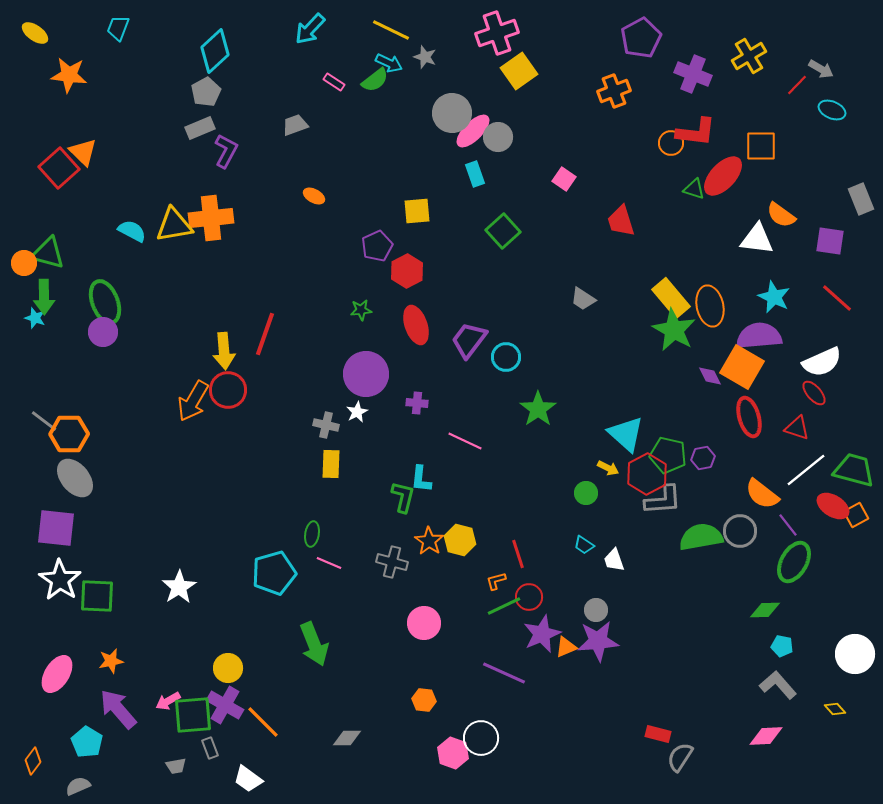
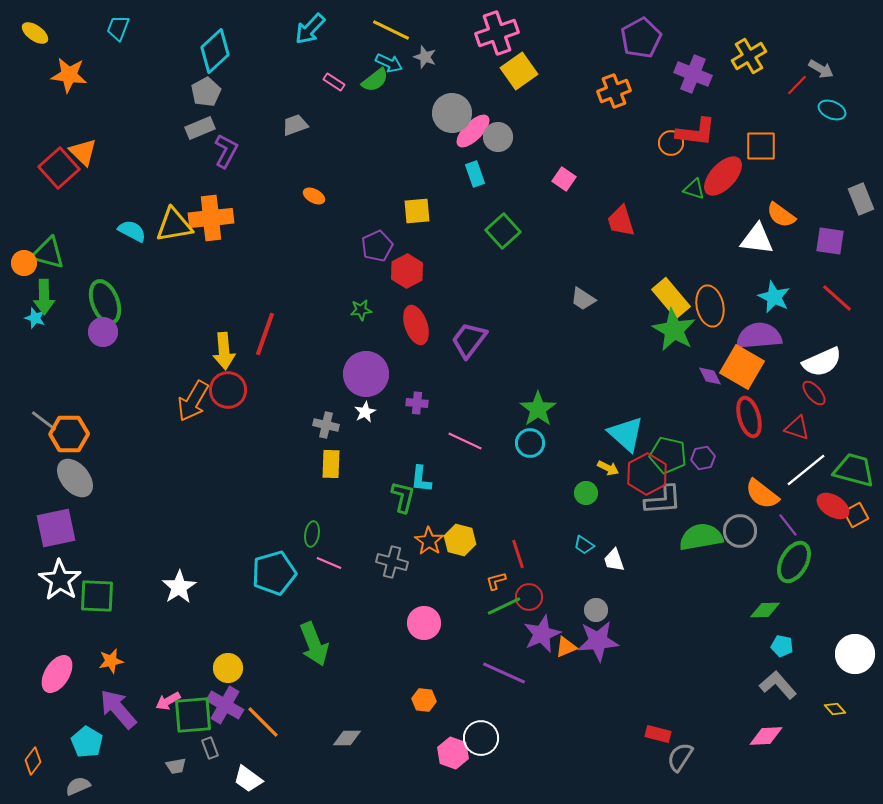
cyan circle at (506, 357): moved 24 px right, 86 px down
white star at (357, 412): moved 8 px right
purple square at (56, 528): rotated 18 degrees counterclockwise
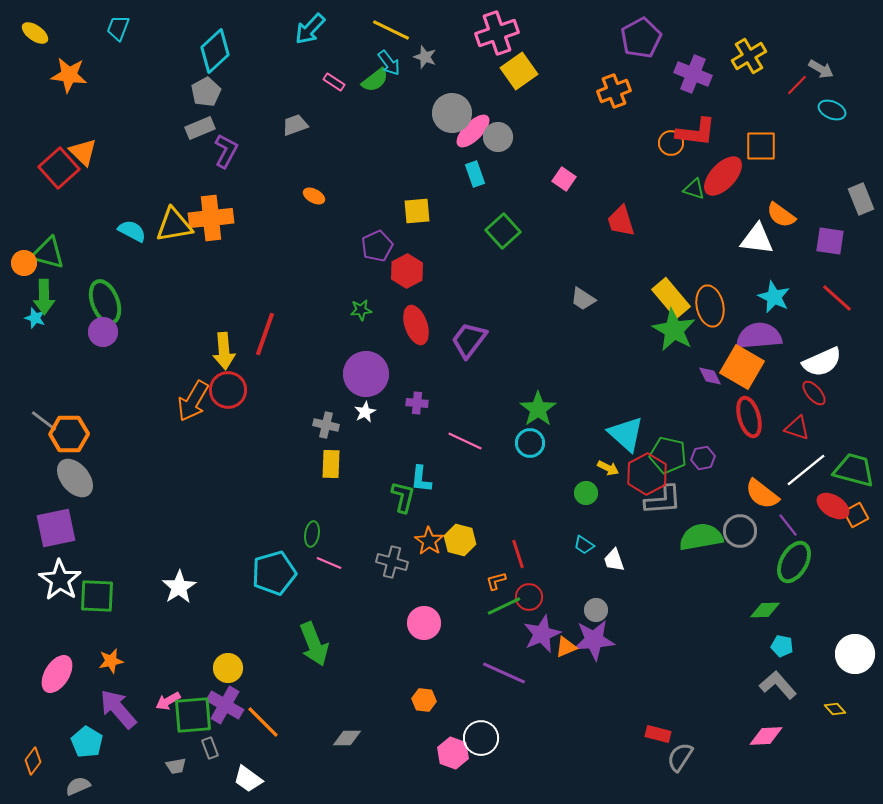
cyan arrow at (389, 63): rotated 28 degrees clockwise
purple star at (598, 641): moved 4 px left, 1 px up
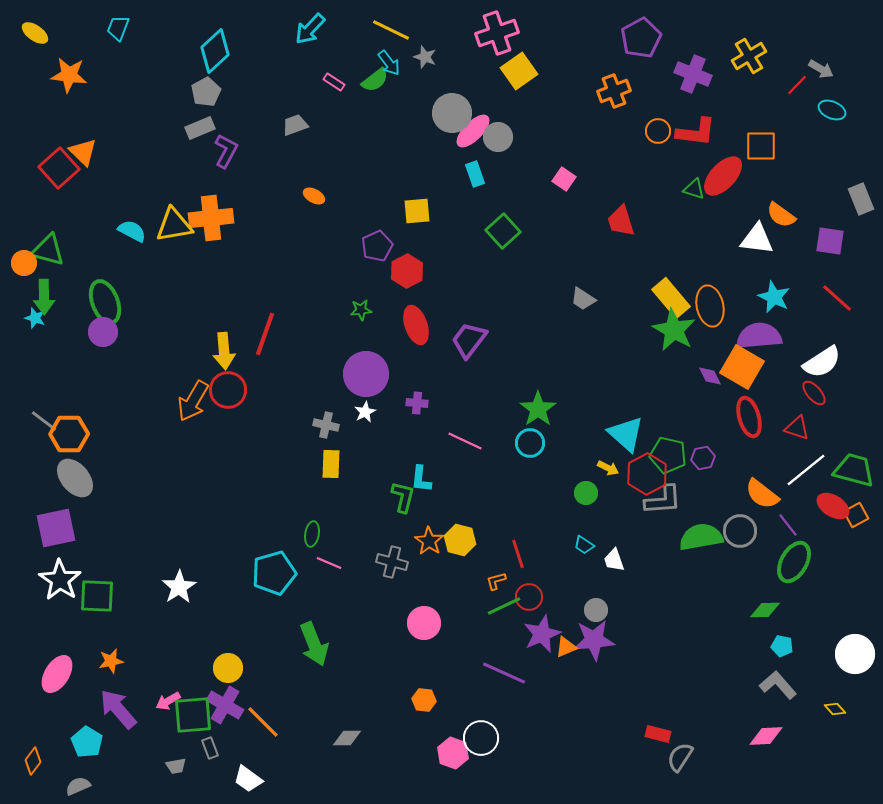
orange circle at (671, 143): moved 13 px left, 12 px up
green triangle at (48, 253): moved 3 px up
white semicircle at (822, 362): rotated 9 degrees counterclockwise
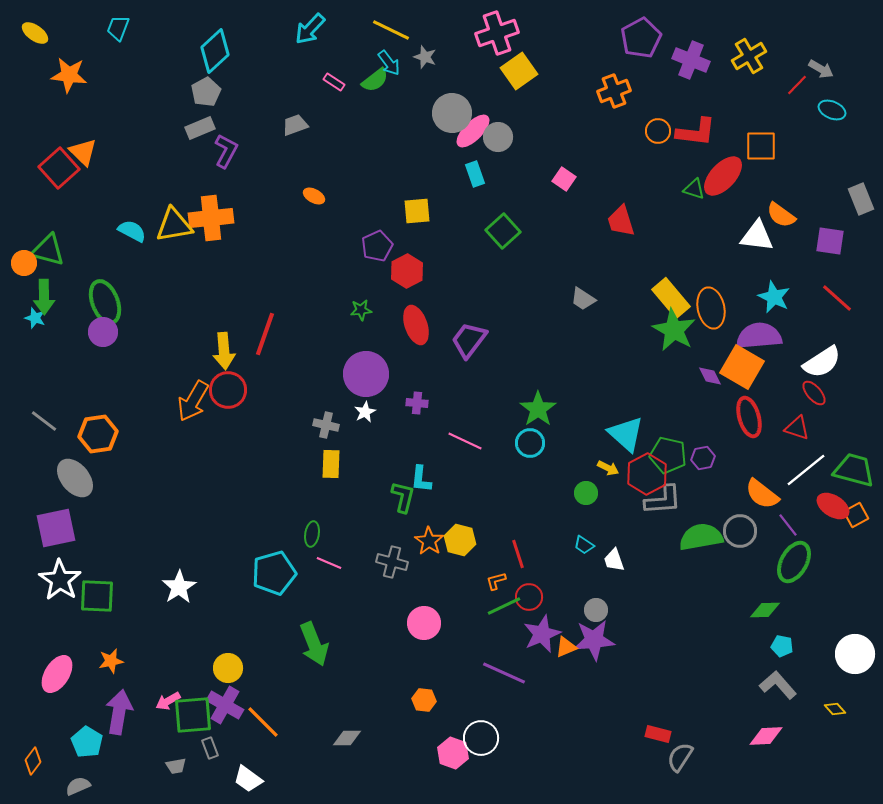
purple cross at (693, 74): moved 2 px left, 14 px up
white triangle at (757, 239): moved 3 px up
orange ellipse at (710, 306): moved 1 px right, 2 px down
orange hexagon at (69, 434): moved 29 px right; rotated 9 degrees counterclockwise
purple arrow at (118, 709): moved 1 px right, 3 px down; rotated 51 degrees clockwise
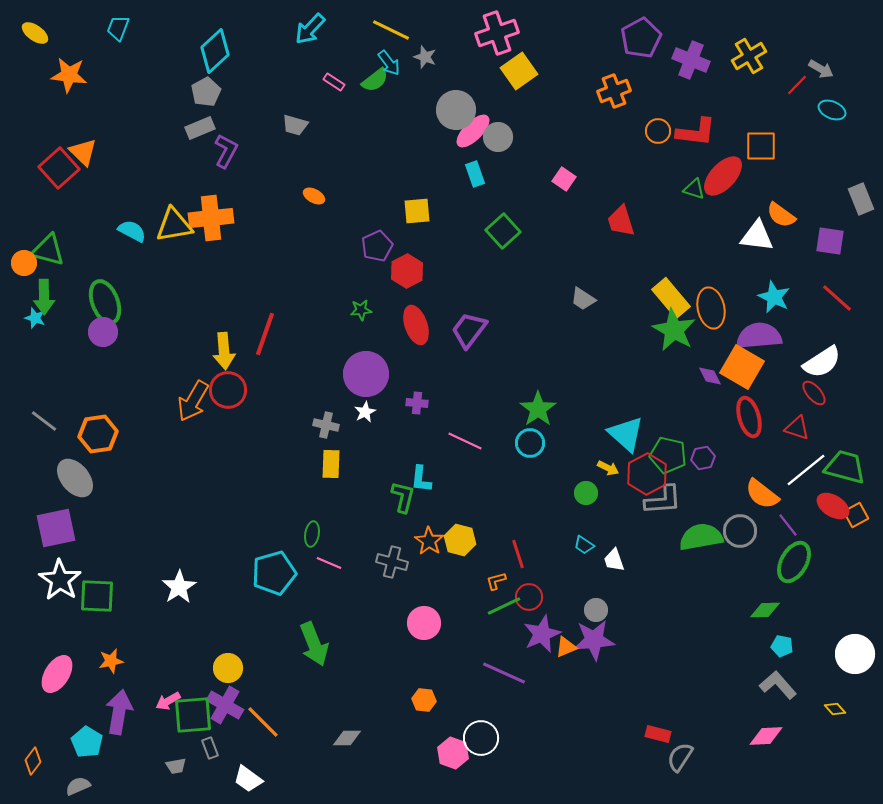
gray circle at (452, 113): moved 4 px right, 3 px up
gray trapezoid at (295, 125): rotated 144 degrees counterclockwise
purple trapezoid at (469, 340): moved 10 px up
green trapezoid at (854, 470): moved 9 px left, 3 px up
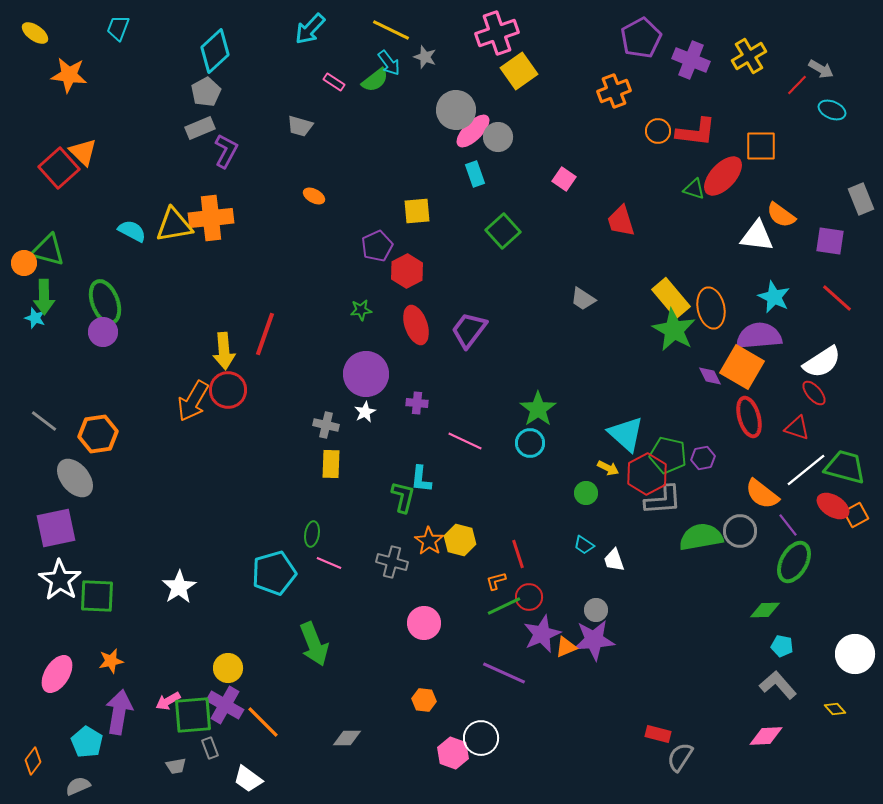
gray trapezoid at (295, 125): moved 5 px right, 1 px down
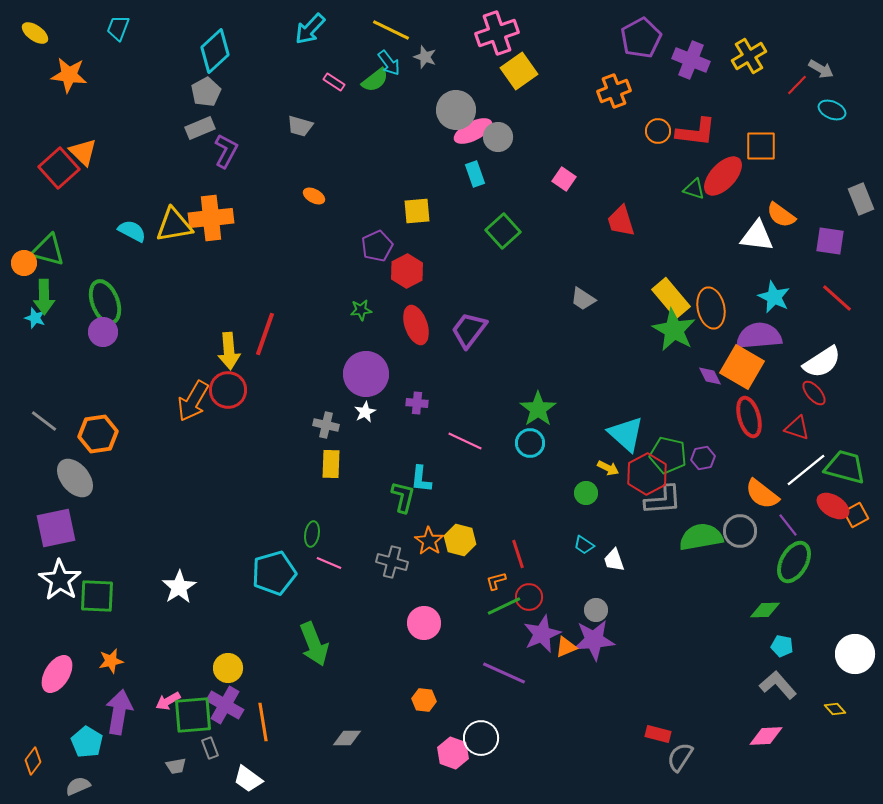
pink ellipse at (473, 131): rotated 18 degrees clockwise
yellow arrow at (224, 351): moved 5 px right
orange line at (263, 722): rotated 36 degrees clockwise
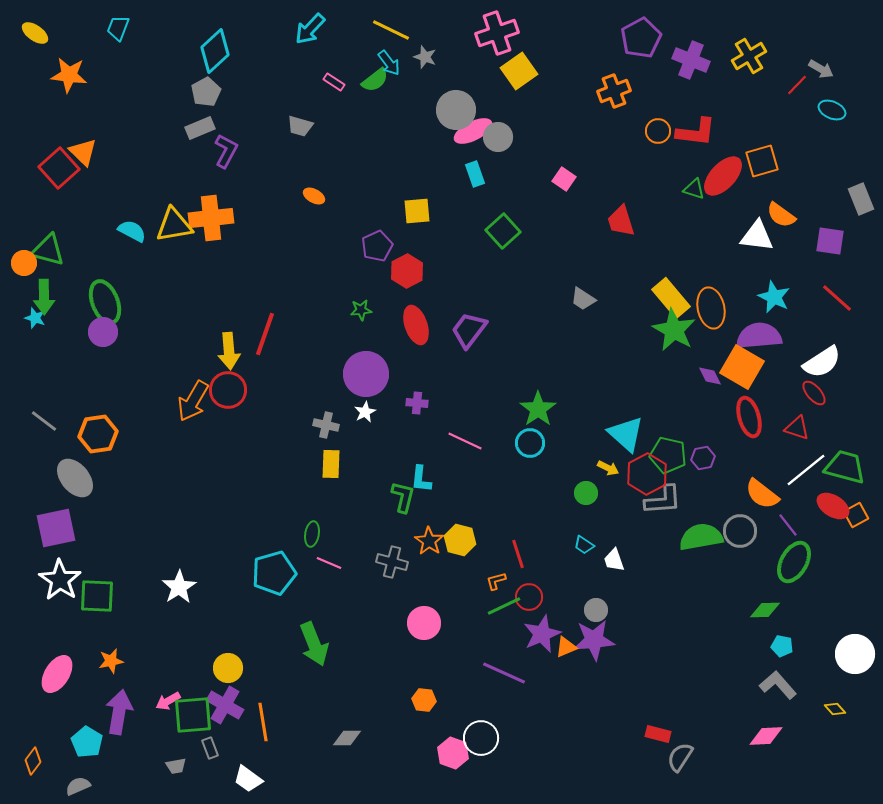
orange square at (761, 146): moved 1 px right, 15 px down; rotated 16 degrees counterclockwise
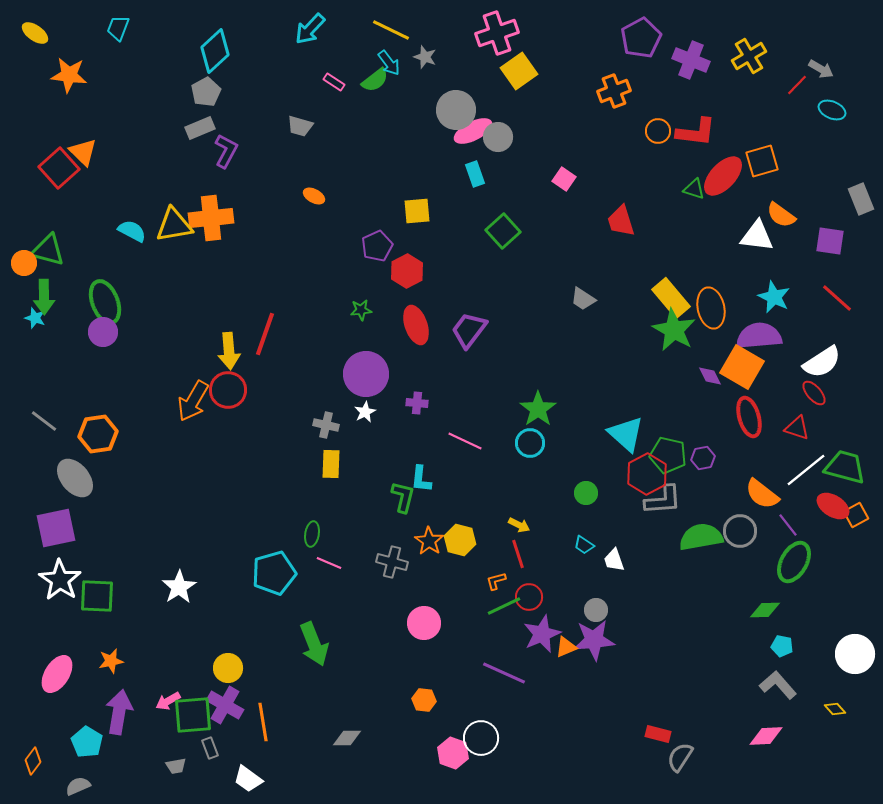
yellow arrow at (608, 468): moved 89 px left, 57 px down
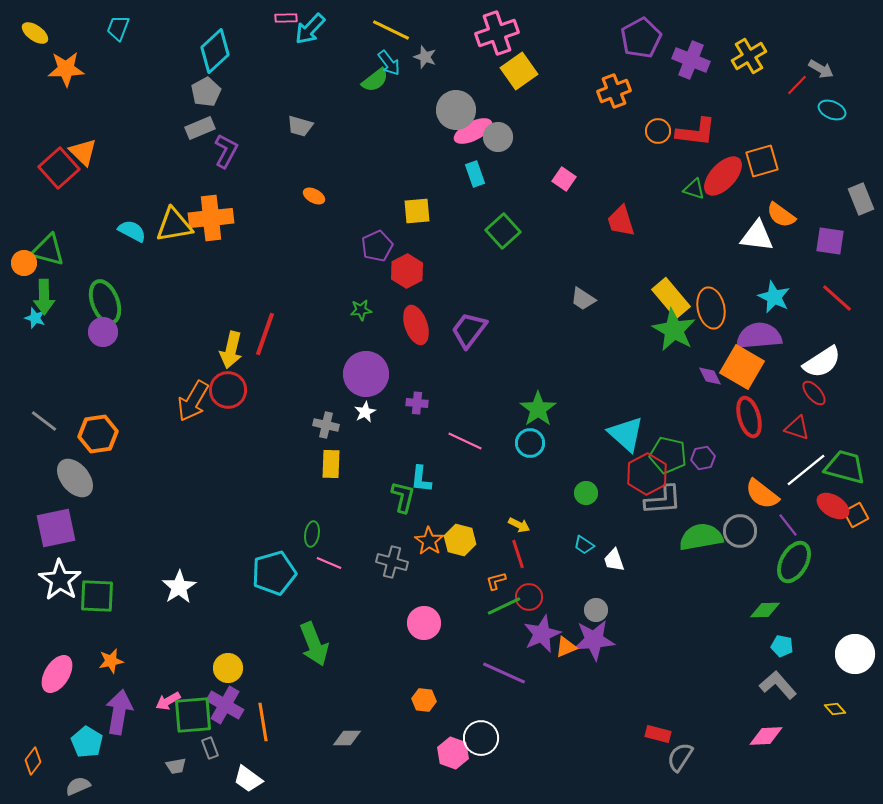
orange star at (69, 75): moved 3 px left, 6 px up; rotated 9 degrees counterclockwise
pink rectangle at (334, 82): moved 48 px left, 64 px up; rotated 35 degrees counterclockwise
yellow arrow at (229, 351): moved 2 px right, 1 px up; rotated 18 degrees clockwise
